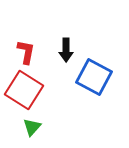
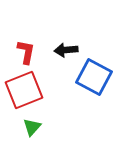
black arrow: rotated 85 degrees clockwise
red square: rotated 36 degrees clockwise
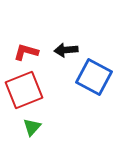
red L-shape: rotated 85 degrees counterclockwise
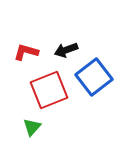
black arrow: rotated 15 degrees counterclockwise
blue square: rotated 24 degrees clockwise
red square: moved 25 px right
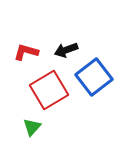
red square: rotated 9 degrees counterclockwise
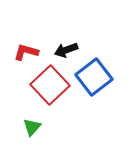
red square: moved 1 px right, 5 px up; rotated 12 degrees counterclockwise
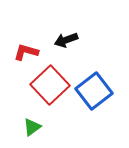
black arrow: moved 10 px up
blue square: moved 14 px down
green triangle: rotated 12 degrees clockwise
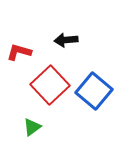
black arrow: rotated 15 degrees clockwise
red L-shape: moved 7 px left
blue square: rotated 12 degrees counterclockwise
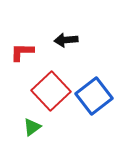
red L-shape: moved 3 px right; rotated 15 degrees counterclockwise
red square: moved 1 px right, 6 px down
blue square: moved 5 px down; rotated 12 degrees clockwise
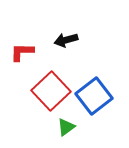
black arrow: rotated 10 degrees counterclockwise
green triangle: moved 34 px right
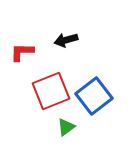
red square: rotated 21 degrees clockwise
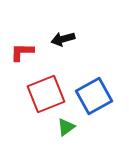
black arrow: moved 3 px left, 1 px up
red square: moved 5 px left, 3 px down
blue square: rotated 9 degrees clockwise
